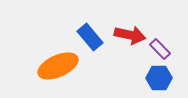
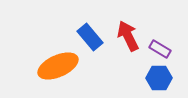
red arrow: moved 2 px left, 1 px down; rotated 128 degrees counterclockwise
purple rectangle: rotated 15 degrees counterclockwise
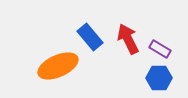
red arrow: moved 3 px down
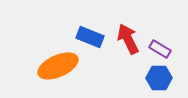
blue rectangle: rotated 28 degrees counterclockwise
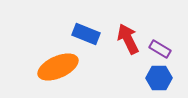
blue rectangle: moved 4 px left, 3 px up
orange ellipse: moved 1 px down
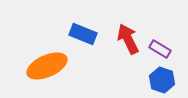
blue rectangle: moved 3 px left
orange ellipse: moved 11 px left, 1 px up
blue hexagon: moved 3 px right, 2 px down; rotated 20 degrees clockwise
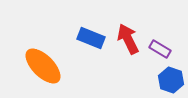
blue rectangle: moved 8 px right, 4 px down
orange ellipse: moved 4 px left; rotated 69 degrees clockwise
blue hexagon: moved 9 px right
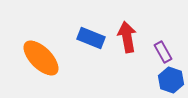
red arrow: moved 1 px left, 2 px up; rotated 16 degrees clockwise
purple rectangle: moved 3 px right, 3 px down; rotated 30 degrees clockwise
orange ellipse: moved 2 px left, 8 px up
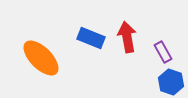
blue hexagon: moved 2 px down
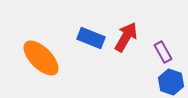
red arrow: moved 1 px left; rotated 40 degrees clockwise
